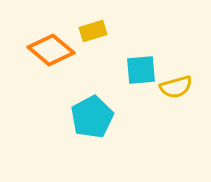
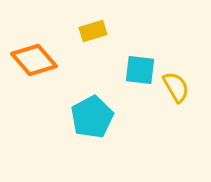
orange diamond: moved 17 px left, 10 px down; rotated 9 degrees clockwise
cyan square: moved 1 px left; rotated 12 degrees clockwise
yellow semicircle: rotated 104 degrees counterclockwise
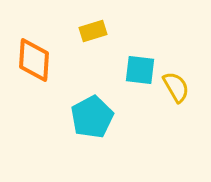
orange diamond: rotated 45 degrees clockwise
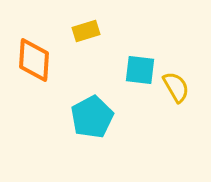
yellow rectangle: moved 7 px left
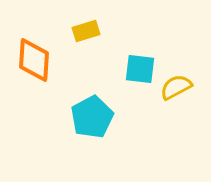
cyan square: moved 1 px up
yellow semicircle: rotated 88 degrees counterclockwise
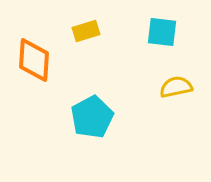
cyan square: moved 22 px right, 37 px up
yellow semicircle: rotated 16 degrees clockwise
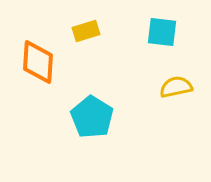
orange diamond: moved 4 px right, 2 px down
cyan pentagon: rotated 12 degrees counterclockwise
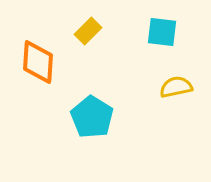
yellow rectangle: moved 2 px right; rotated 28 degrees counterclockwise
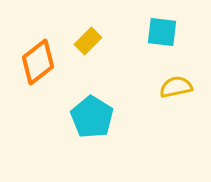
yellow rectangle: moved 10 px down
orange diamond: rotated 48 degrees clockwise
